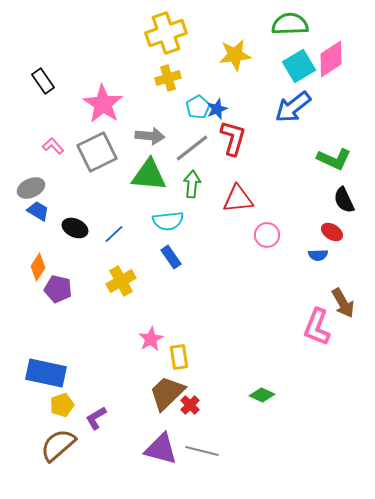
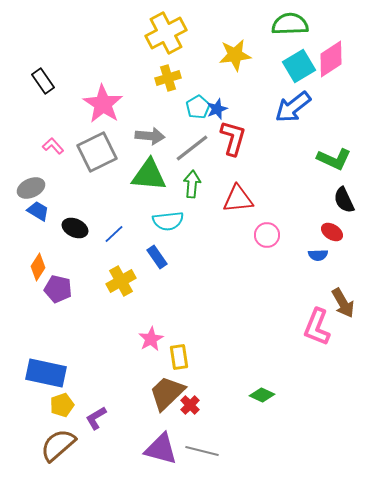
yellow cross at (166, 33): rotated 9 degrees counterclockwise
blue rectangle at (171, 257): moved 14 px left
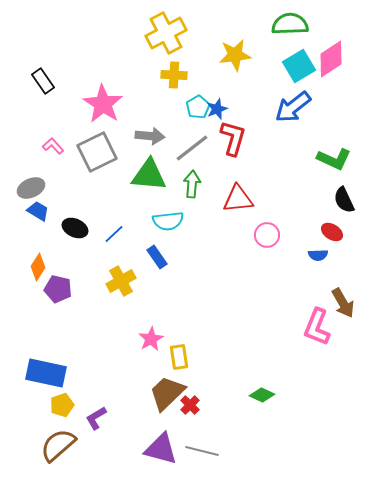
yellow cross at (168, 78): moved 6 px right, 3 px up; rotated 20 degrees clockwise
